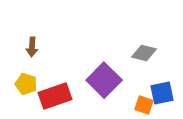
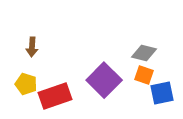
orange square: moved 30 px up
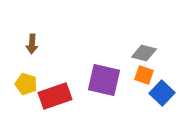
brown arrow: moved 3 px up
purple square: rotated 32 degrees counterclockwise
blue square: rotated 35 degrees counterclockwise
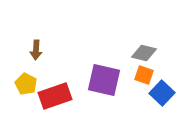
brown arrow: moved 4 px right, 6 px down
yellow pentagon: rotated 10 degrees clockwise
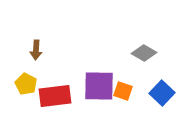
gray diamond: rotated 15 degrees clockwise
orange square: moved 21 px left, 16 px down
purple square: moved 5 px left, 6 px down; rotated 12 degrees counterclockwise
red rectangle: rotated 12 degrees clockwise
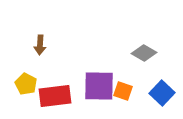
brown arrow: moved 4 px right, 5 px up
